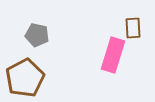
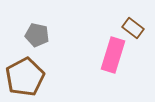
brown rectangle: rotated 50 degrees counterclockwise
brown pentagon: moved 1 px up
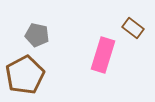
pink rectangle: moved 10 px left
brown pentagon: moved 2 px up
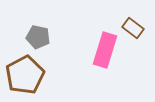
gray pentagon: moved 1 px right, 2 px down
pink rectangle: moved 2 px right, 5 px up
